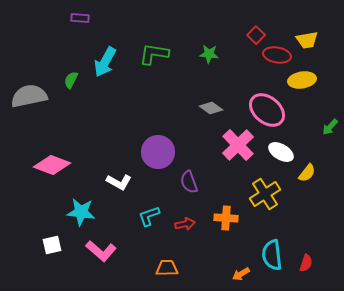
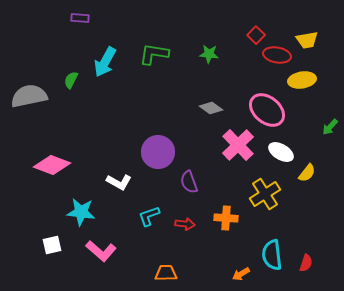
red arrow: rotated 18 degrees clockwise
orange trapezoid: moved 1 px left, 5 px down
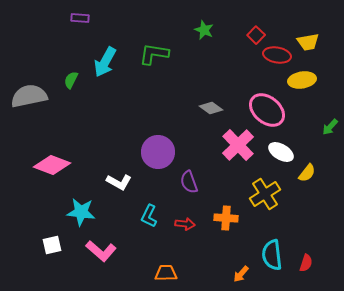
yellow trapezoid: moved 1 px right, 2 px down
green star: moved 5 px left, 24 px up; rotated 18 degrees clockwise
cyan L-shape: rotated 45 degrees counterclockwise
orange arrow: rotated 18 degrees counterclockwise
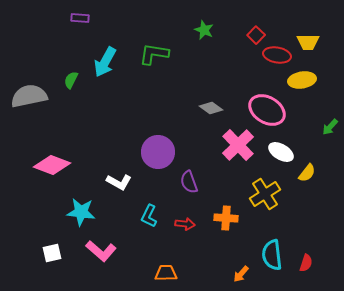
yellow trapezoid: rotated 10 degrees clockwise
pink ellipse: rotated 9 degrees counterclockwise
white square: moved 8 px down
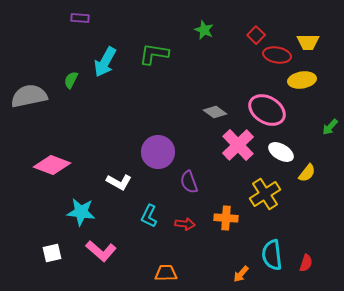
gray diamond: moved 4 px right, 4 px down
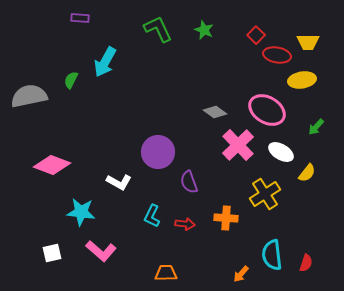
green L-shape: moved 4 px right, 25 px up; rotated 56 degrees clockwise
green arrow: moved 14 px left
cyan L-shape: moved 3 px right
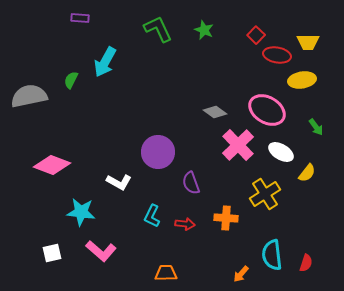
green arrow: rotated 78 degrees counterclockwise
purple semicircle: moved 2 px right, 1 px down
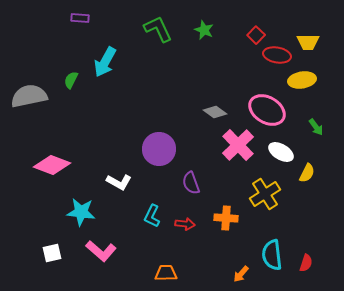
purple circle: moved 1 px right, 3 px up
yellow semicircle: rotated 12 degrees counterclockwise
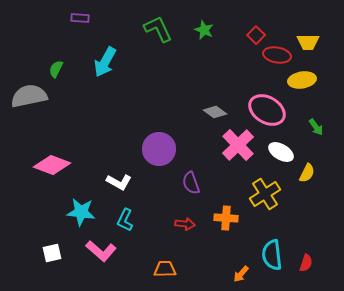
green semicircle: moved 15 px left, 11 px up
cyan L-shape: moved 27 px left, 4 px down
orange trapezoid: moved 1 px left, 4 px up
